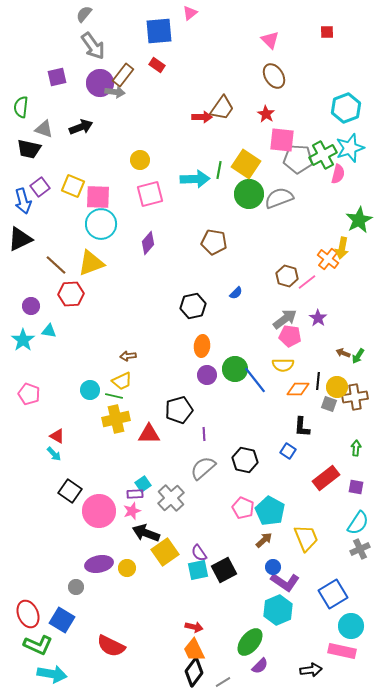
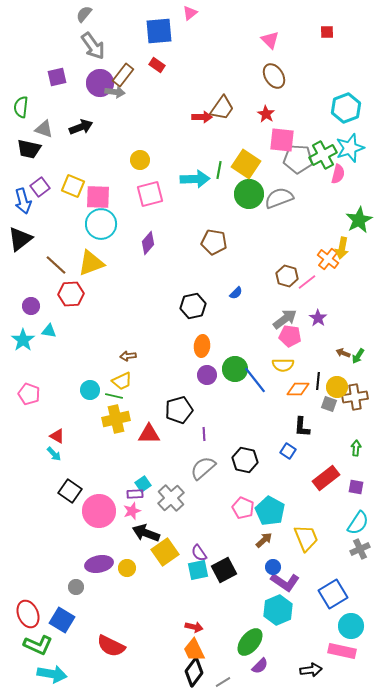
black triangle at (20, 239): rotated 12 degrees counterclockwise
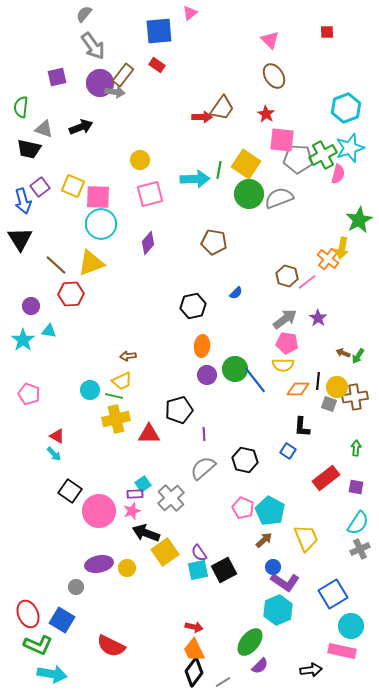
black triangle at (20, 239): rotated 24 degrees counterclockwise
pink pentagon at (290, 336): moved 3 px left, 7 px down
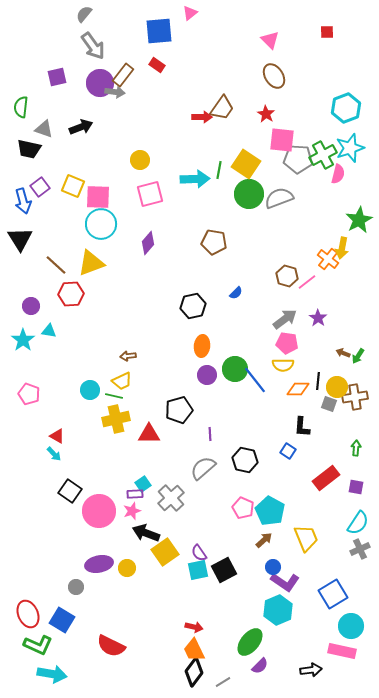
purple line at (204, 434): moved 6 px right
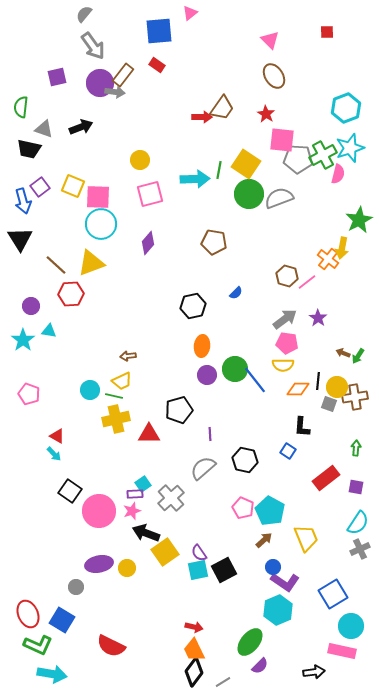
black arrow at (311, 670): moved 3 px right, 2 px down
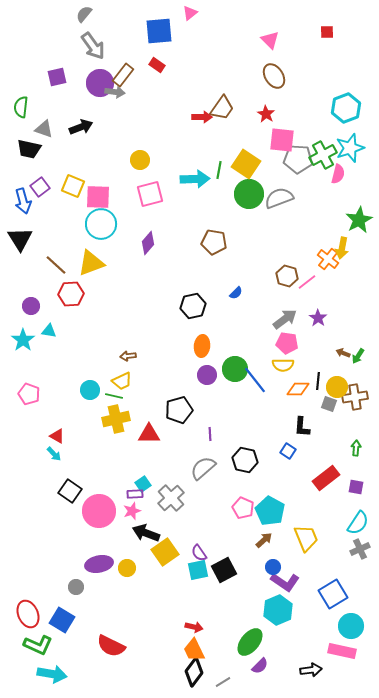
black arrow at (314, 672): moved 3 px left, 2 px up
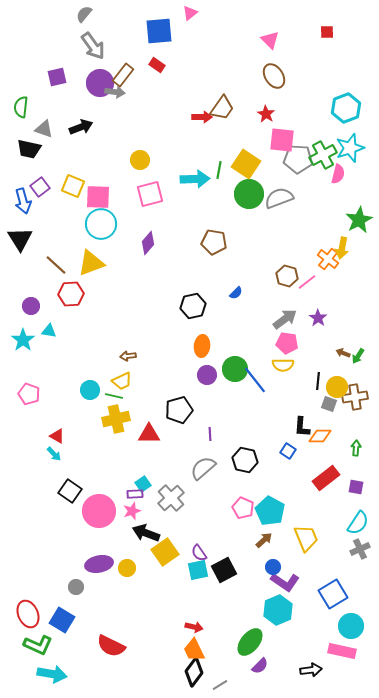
orange diamond at (298, 389): moved 22 px right, 47 px down
gray line at (223, 682): moved 3 px left, 3 px down
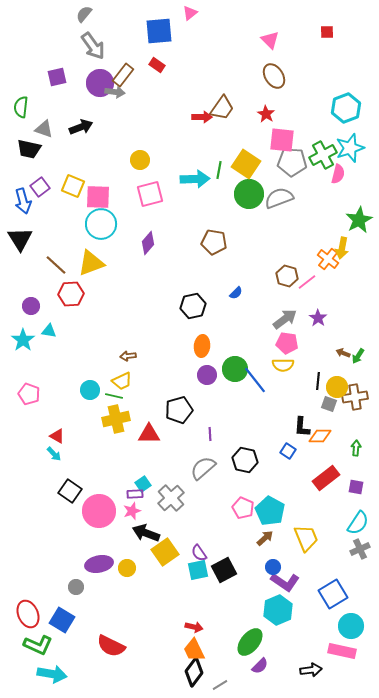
gray pentagon at (298, 159): moved 6 px left, 3 px down
brown arrow at (264, 540): moved 1 px right, 2 px up
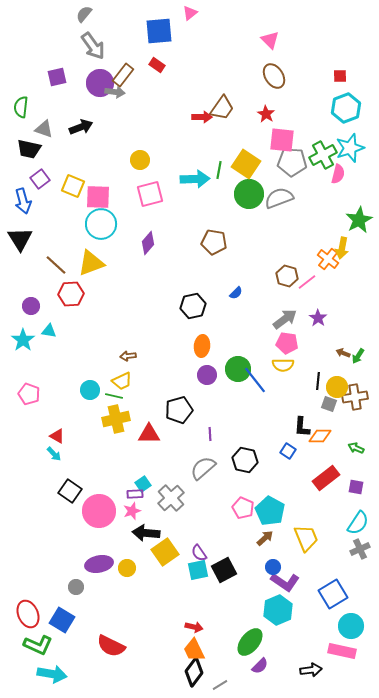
red square at (327, 32): moved 13 px right, 44 px down
purple square at (40, 187): moved 8 px up
green circle at (235, 369): moved 3 px right
green arrow at (356, 448): rotated 70 degrees counterclockwise
black arrow at (146, 533): rotated 16 degrees counterclockwise
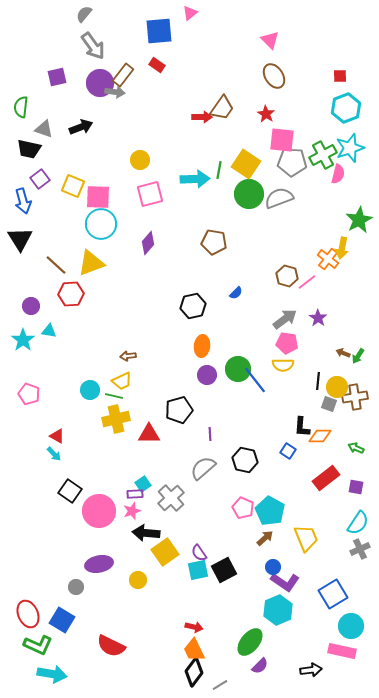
yellow circle at (127, 568): moved 11 px right, 12 px down
